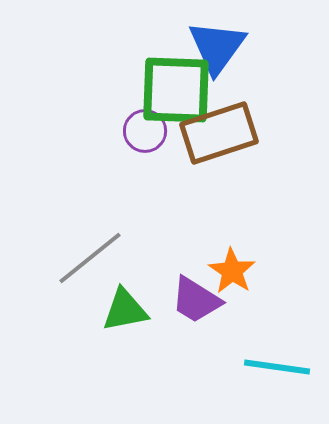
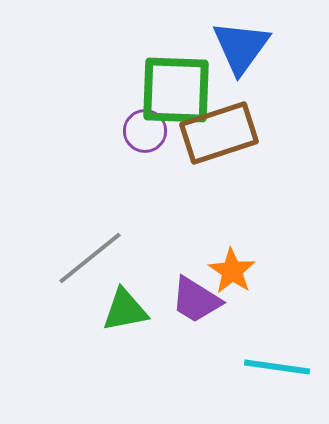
blue triangle: moved 24 px right
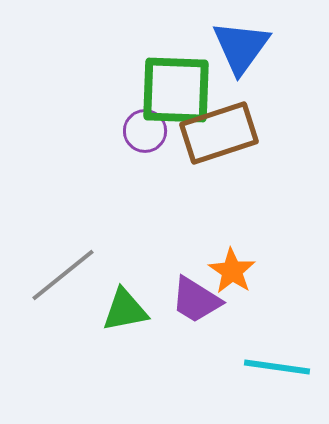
gray line: moved 27 px left, 17 px down
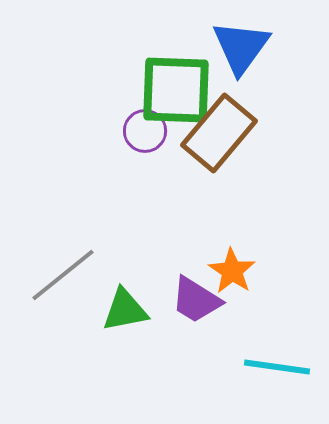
brown rectangle: rotated 32 degrees counterclockwise
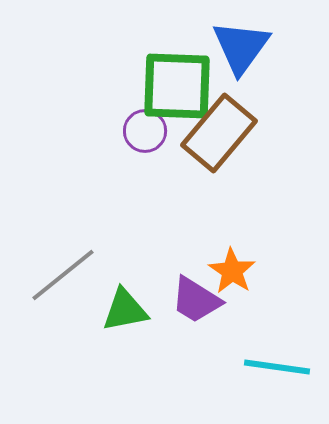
green square: moved 1 px right, 4 px up
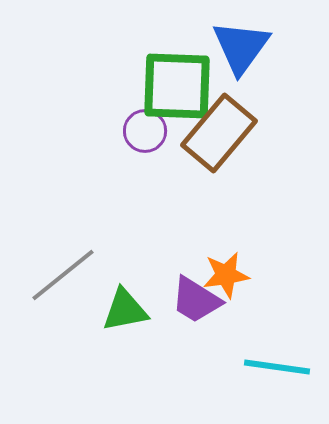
orange star: moved 6 px left, 4 px down; rotated 30 degrees clockwise
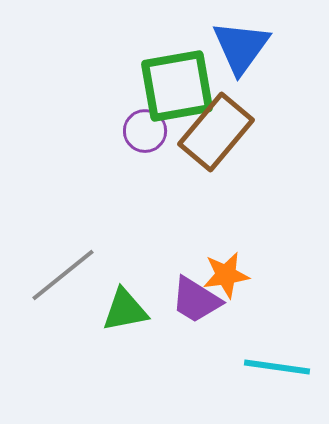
green square: rotated 12 degrees counterclockwise
brown rectangle: moved 3 px left, 1 px up
